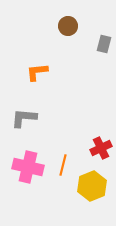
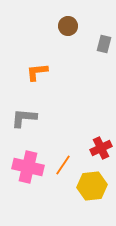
orange line: rotated 20 degrees clockwise
yellow hexagon: rotated 16 degrees clockwise
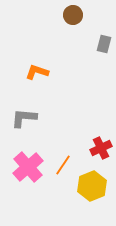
brown circle: moved 5 px right, 11 px up
orange L-shape: rotated 25 degrees clockwise
pink cross: rotated 36 degrees clockwise
yellow hexagon: rotated 16 degrees counterclockwise
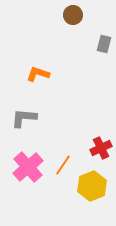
orange L-shape: moved 1 px right, 2 px down
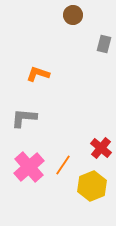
red cross: rotated 25 degrees counterclockwise
pink cross: moved 1 px right
